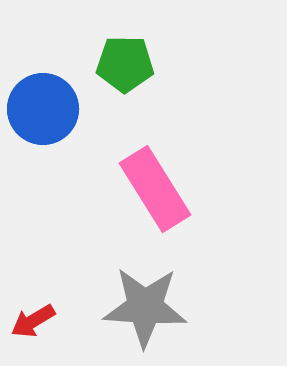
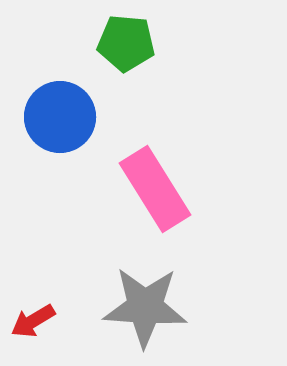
green pentagon: moved 1 px right, 21 px up; rotated 4 degrees clockwise
blue circle: moved 17 px right, 8 px down
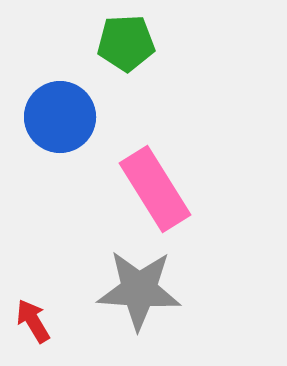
green pentagon: rotated 8 degrees counterclockwise
gray star: moved 6 px left, 17 px up
red arrow: rotated 90 degrees clockwise
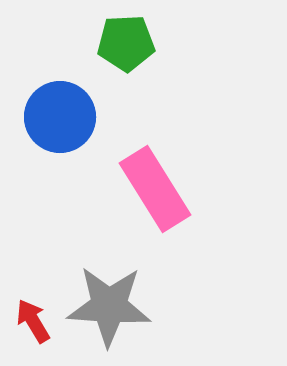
gray star: moved 30 px left, 16 px down
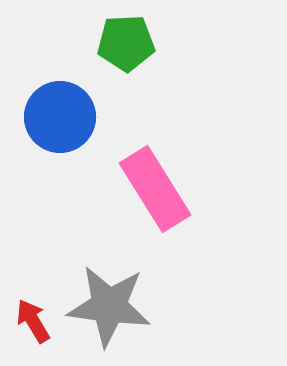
gray star: rotated 4 degrees clockwise
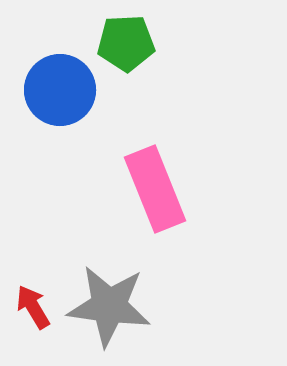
blue circle: moved 27 px up
pink rectangle: rotated 10 degrees clockwise
red arrow: moved 14 px up
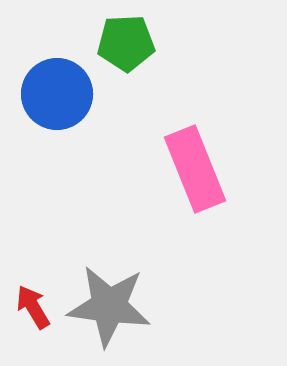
blue circle: moved 3 px left, 4 px down
pink rectangle: moved 40 px right, 20 px up
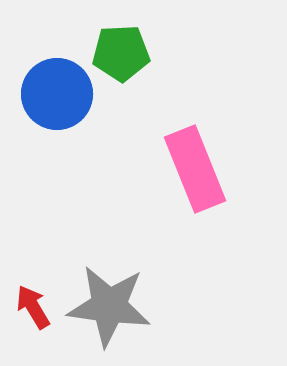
green pentagon: moved 5 px left, 10 px down
